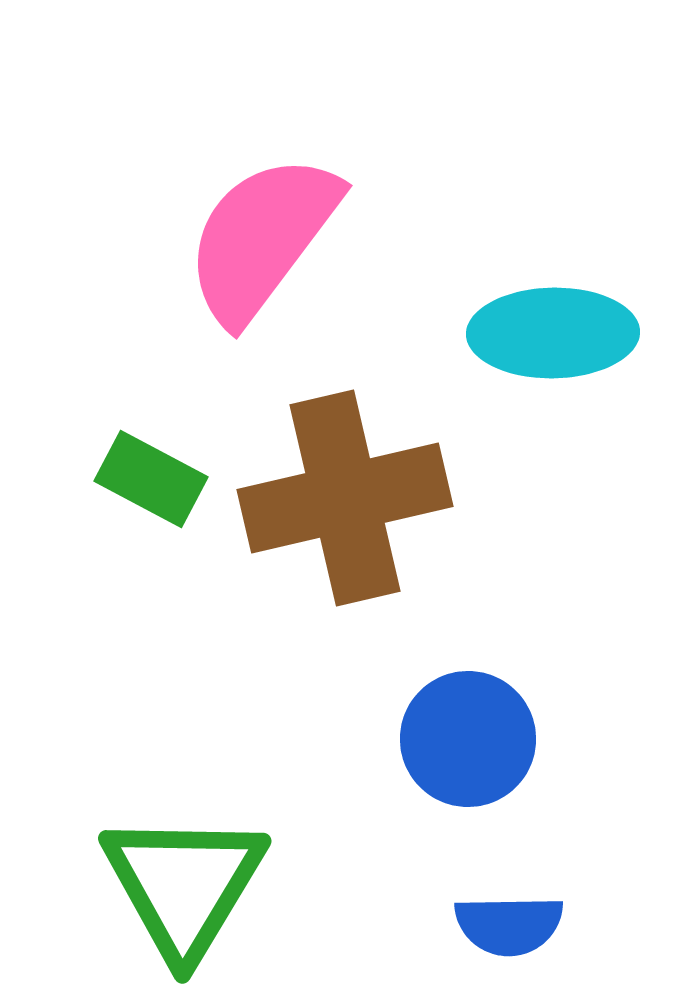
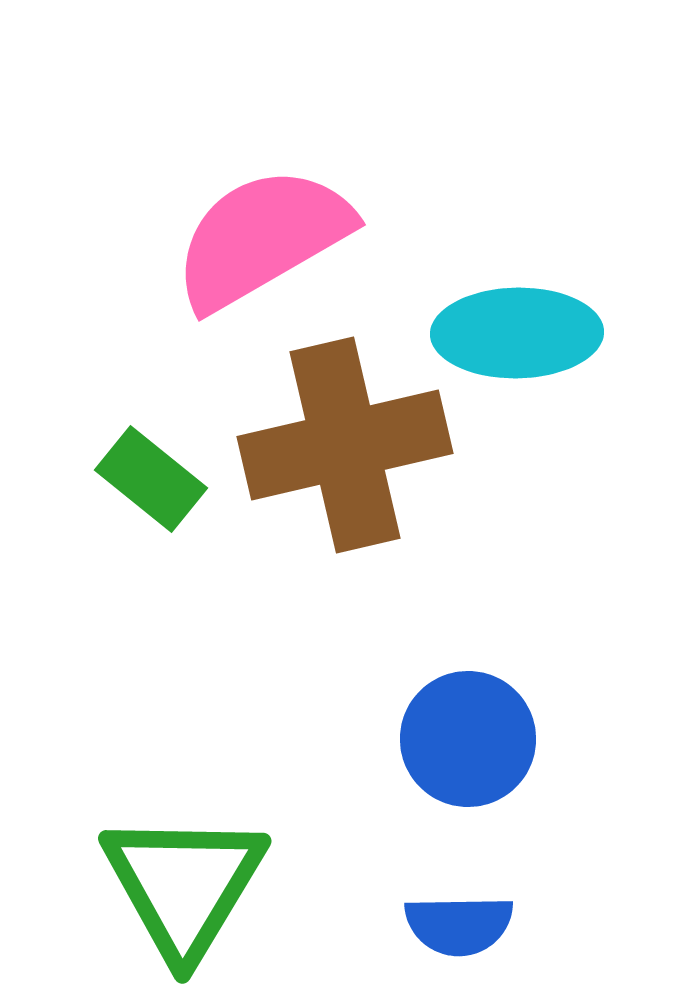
pink semicircle: rotated 23 degrees clockwise
cyan ellipse: moved 36 px left
green rectangle: rotated 11 degrees clockwise
brown cross: moved 53 px up
blue semicircle: moved 50 px left
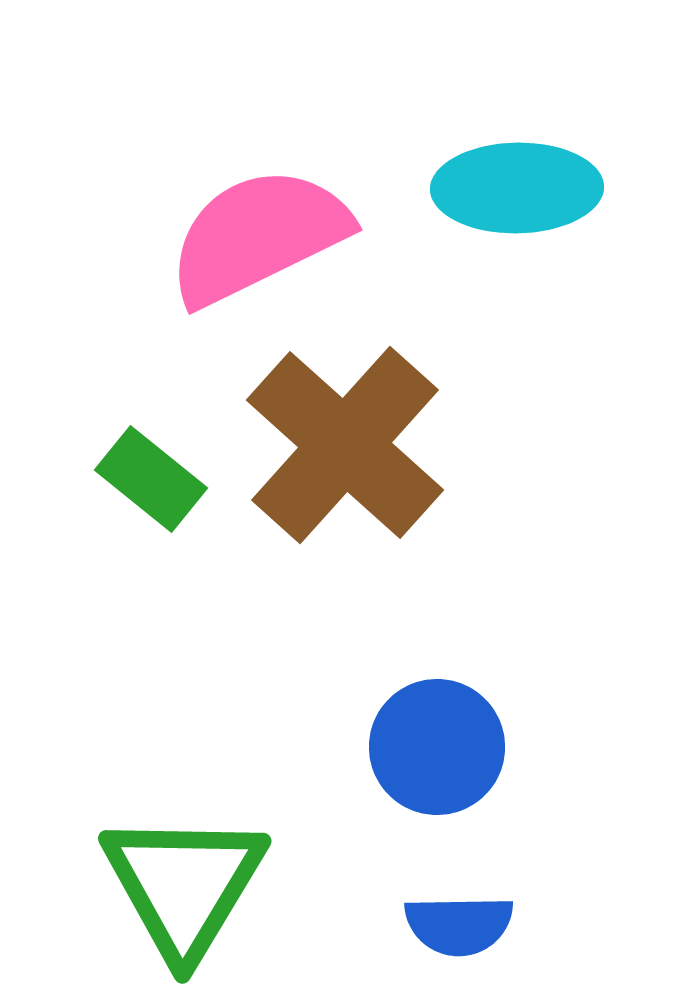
pink semicircle: moved 4 px left, 2 px up; rotated 4 degrees clockwise
cyan ellipse: moved 145 px up
brown cross: rotated 35 degrees counterclockwise
blue circle: moved 31 px left, 8 px down
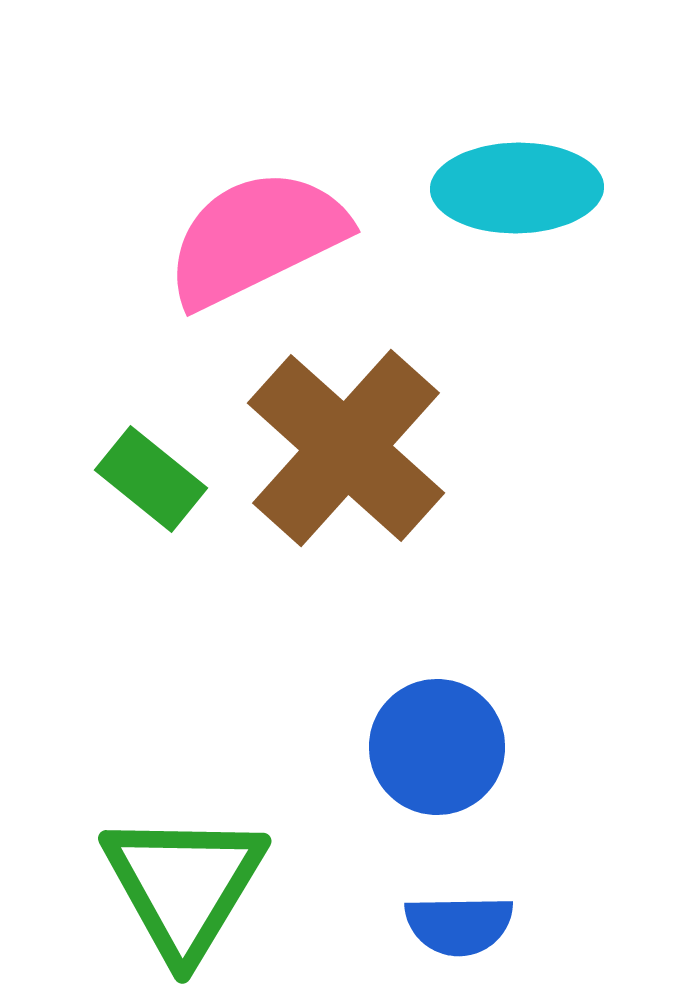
pink semicircle: moved 2 px left, 2 px down
brown cross: moved 1 px right, 3 px down
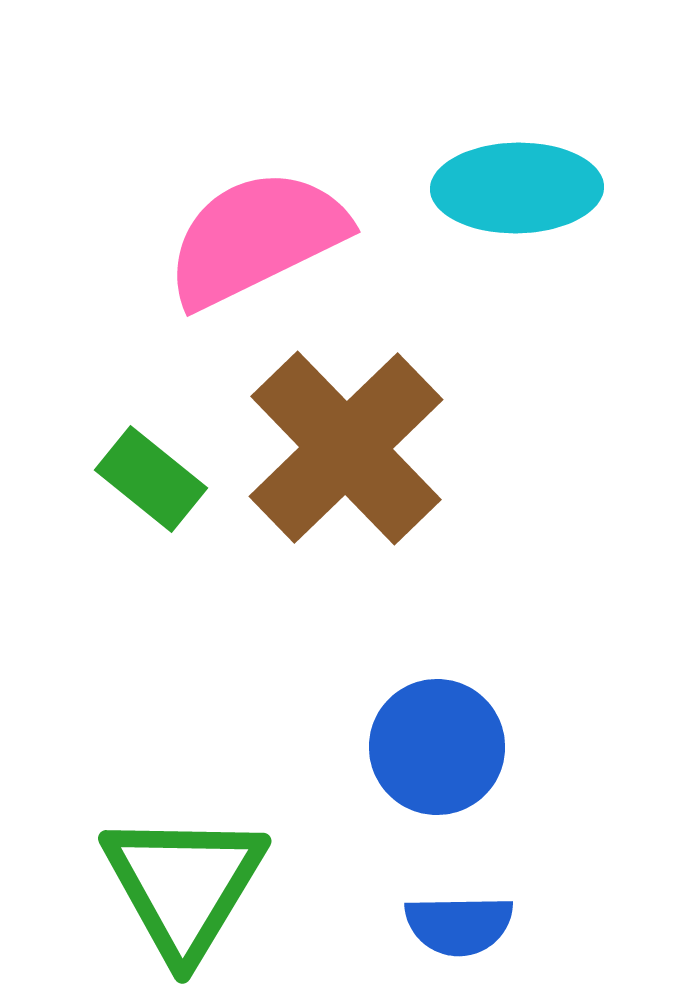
brown cross: rotated 4 degrees clockwise
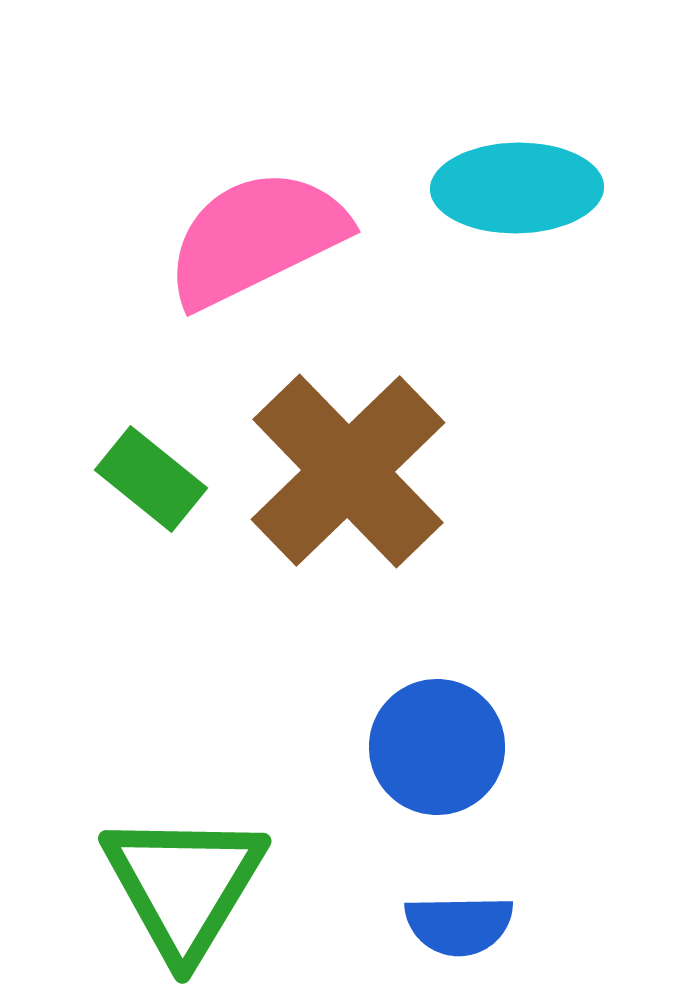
brown cross: moved 2 px right, 23 px down
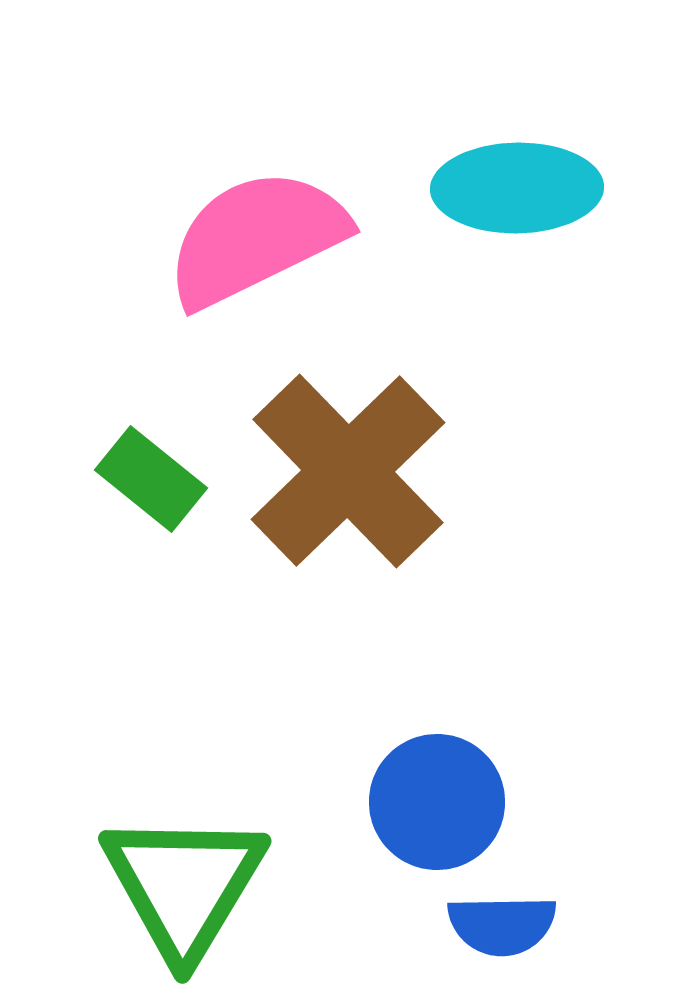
blue circle: moved 55 px down
blue semicircle: moved 43 px right
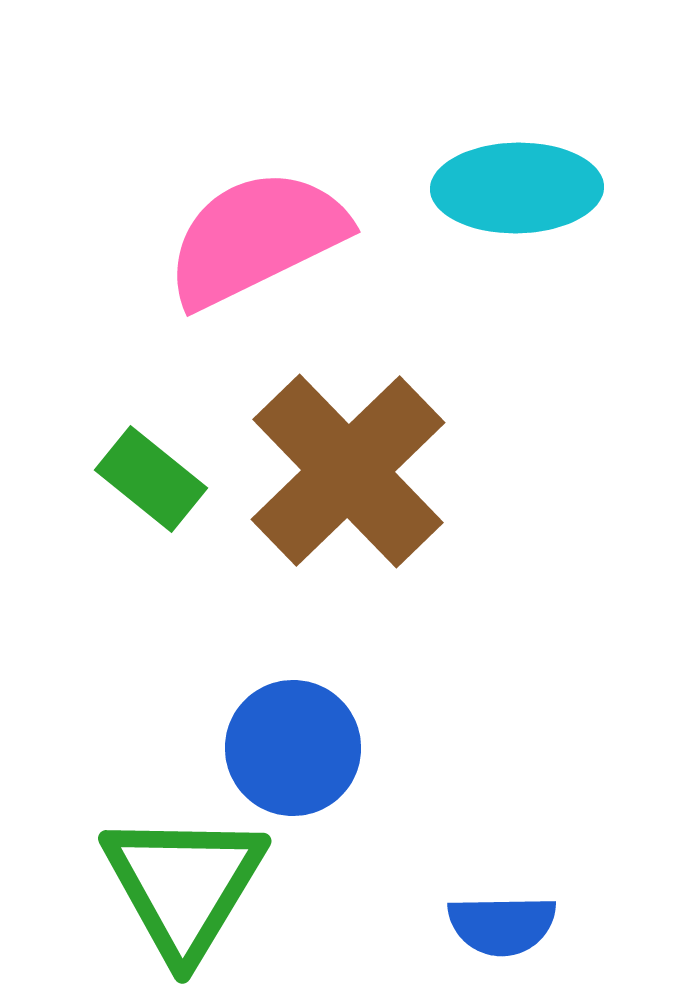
blue circle: moved 144 px left, 54 px up
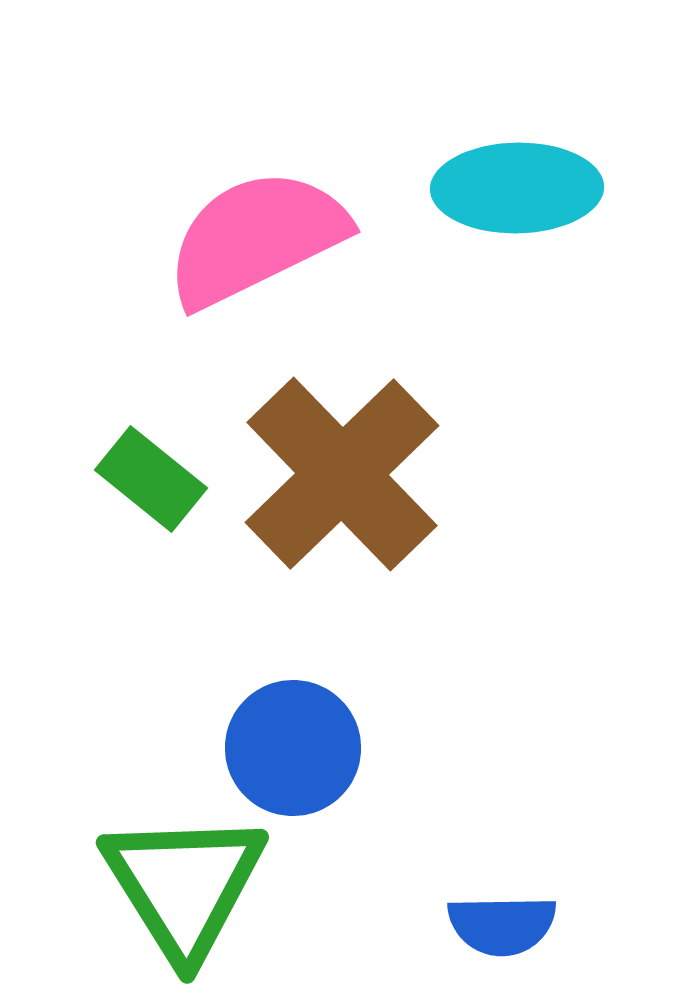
brown cross: moved 6 px left, 3 px down
green triangle: rotated 3 degrees counterclockwise
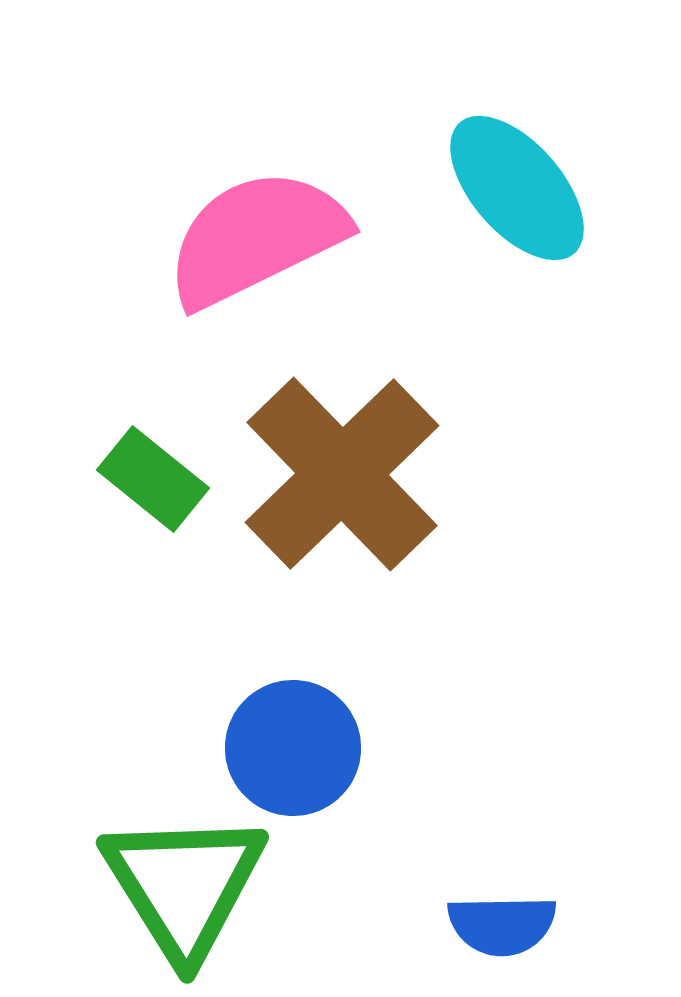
cyan ellipse: rotated 50 degrees clockwise
green rectangle: moved 2 px right
